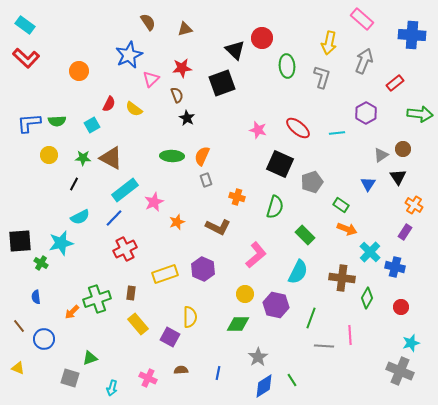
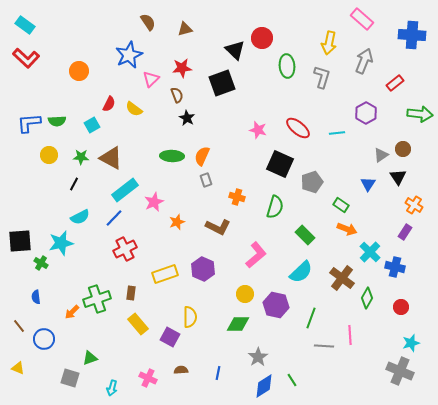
green star at (83, 158): moved 2 px left, 1 px up
cyan semicircle at (298, 272): moved 3 px right; rotated 20 degrees clockwise
brown cross at (342, 278): rotated 30 degrees clockwise
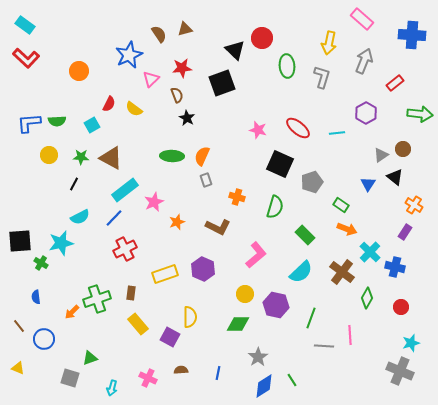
brown semicircle at (148, 22): moved 11 px right, 12 px down
black triangle at (398, 177): moved 3 px left; rotated 18 degrees counterclockwise
brown cross at (342, 278): moved 6 px up
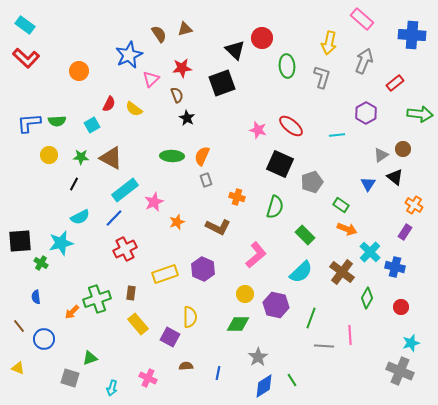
red ellipse at (298, 128): moved 7 px left, 2 px up
cyan line at (337, 133): moved 2 px down
brown semicircle at (181, 370): moved 5 px right, 4 px up
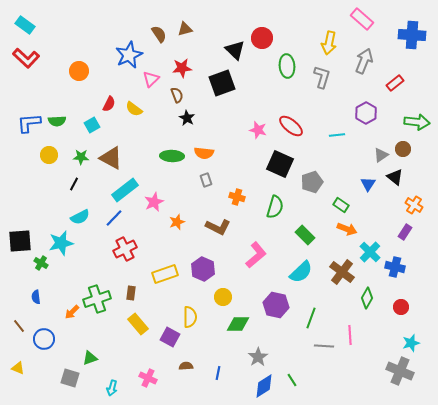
green arrow at (420, 114): moved 3 px left, 8 px down
orange semicircle at (202, 156): moved 2 px right, 3 px up; rotated 108 degrees counterclockwise
yellow circle at (245, 294): moved 22 px left, 3 px down
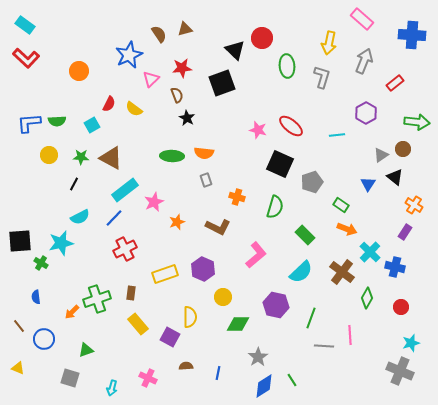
green triangle at (90, 358): moved 4 px left, 8 px up
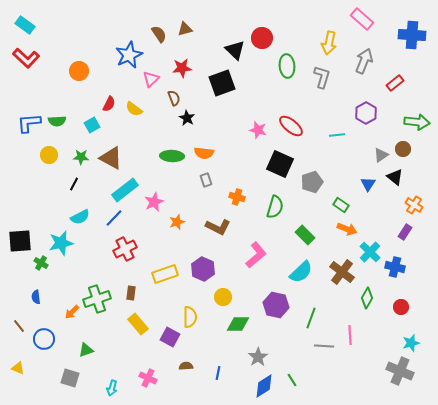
brown semicircle at (177, 95): moved 3 px left, 3 px down
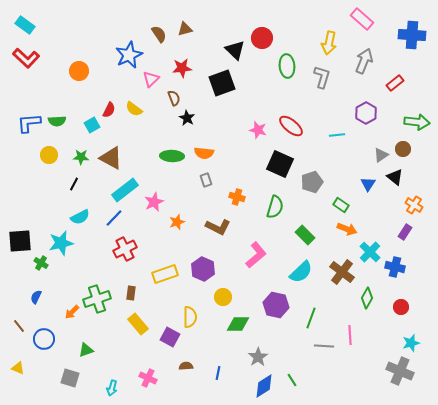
red semicircle at (109, 104): moved 6 px down
blue semicircle at (36, 297): rotated 32 degrees clockwise
